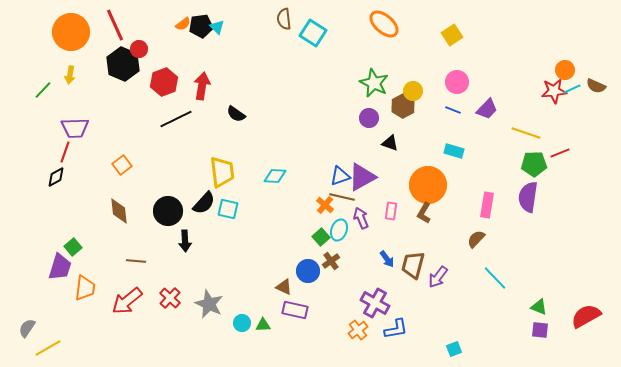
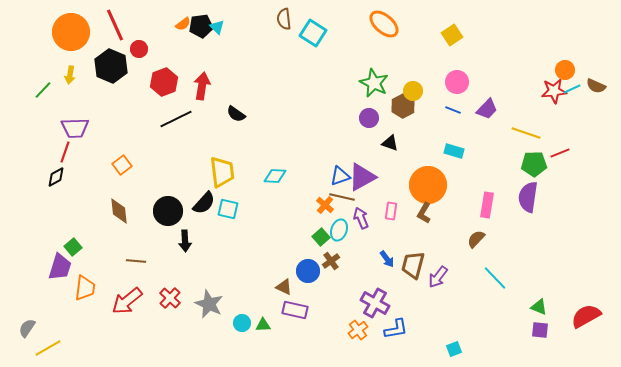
black hexagon at (123, 64): moved 12 px left, 2 px down
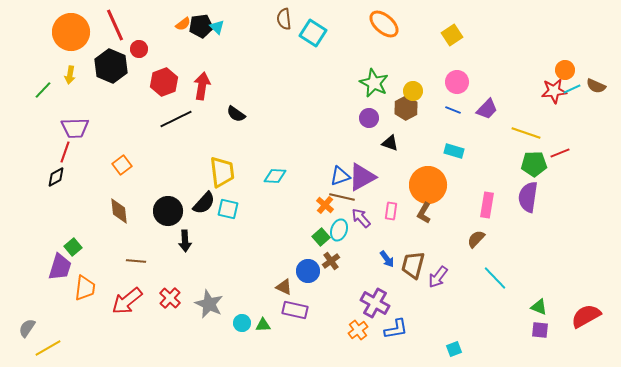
brown hexagon at (403, 106): moved 3 px right, 2 px down
purple arrow at (361, 218): rotated 20 degrees counterclockwise
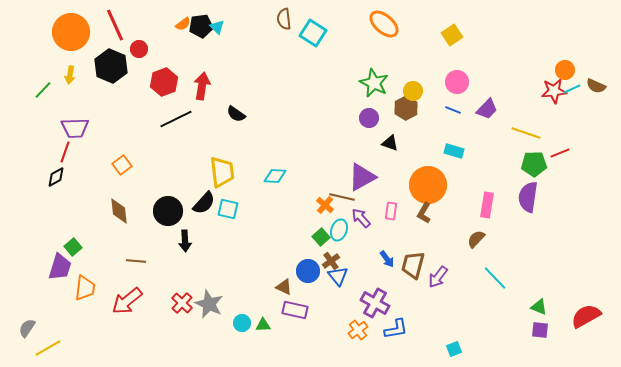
blue triangle at (340, 176): moved 2 px left, 100 px down; rotated 50 degrees counterclockwise
red cross at (170, 298): moved 12 px right, 5 px down
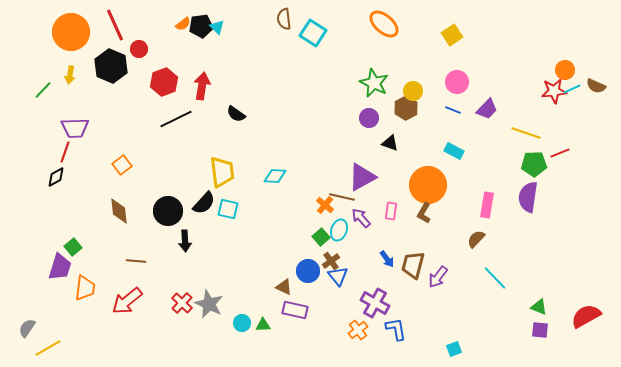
cyan rectangle at (454, 151): rotated 12 degrees clockwise
blue L-shape at (396, 329): rotated 90 degrees counterclockwise
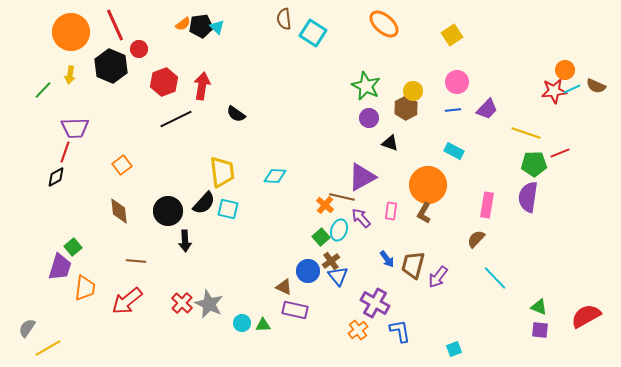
green star at (374, 83): moved 8 px left, 3 px down
blue line at (453, 110): rotated 28 degrees counterclockwise
blue L-shape at (396, 329): moved 4 px right, 2 px down
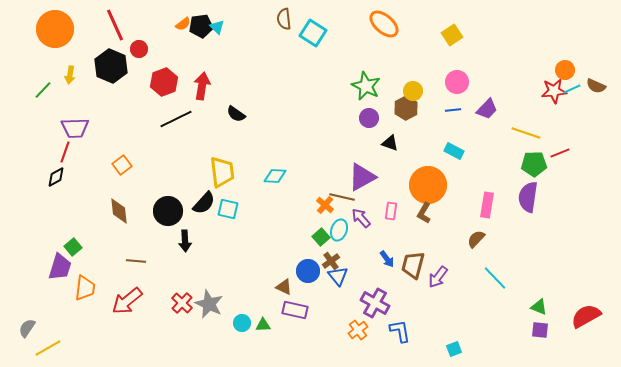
orange circle at (71, 32): moved 16 px left, 3 px up
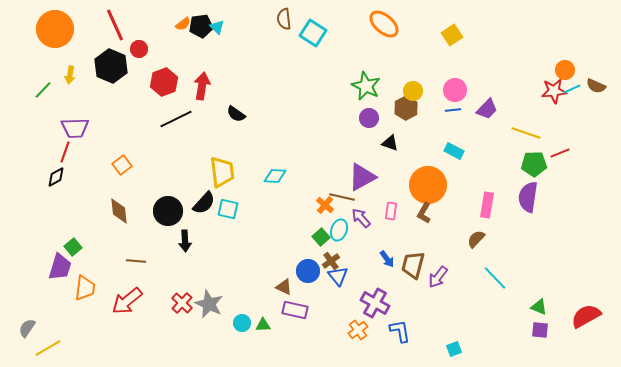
pink circle at (457, 82): moved 2 px left, 8 px down
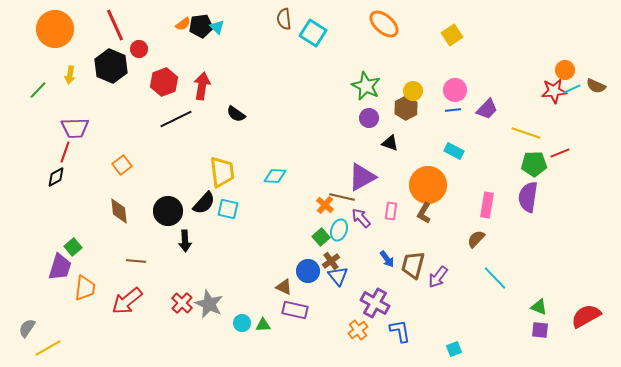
green line at (43, 90): moved 5 px left
